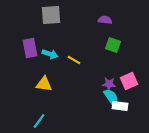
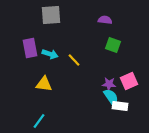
yellow line: rotated 16 degrees clockwise
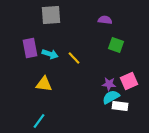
green square: moved 3 px right
yellow line: moved 2 px up
cyan semicircle: rotated 84 degrees counterclockwise
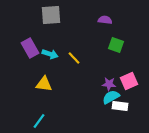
purple rectangle: rotated 18 degrees counterclockwise
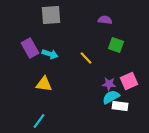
yellow line: moved 12 px right
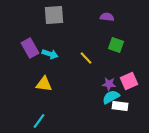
gray square: moved 3 px right
purple semicircle: moved 2 px right, 3 px up
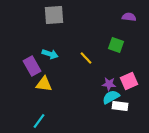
purple semicircle: moved 22 px right
purple rectangle: moved 2 px right, 18 px down
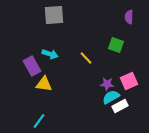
purple semicircle: rotated 96 degrees counterclockwise
purple star: moved 2 px left
white rectangle: rotated 35 degrees counterclockwise
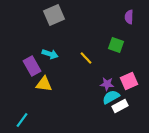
gray square: rotated 20 degrees counterclockwise
cyan line: moved 17 px left, 1 px up
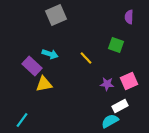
gray square: moved 2 px right
purple rectangle: rotated 18 degrees counterclockwise
yellow triangle: rotated 18 degrees counterclockwise
cyan semicircle: moved 1 px left, 24 px down
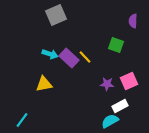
purple semicircle: moved 4 px right, 4 px down
yellow line: moved 1 px left, 1 px up
purple rectangle: moved 37 px right, 8 px up
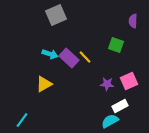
yellow triangle: rotated 18 degrees counterclockwise
